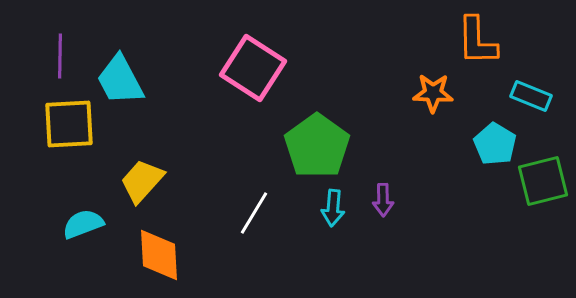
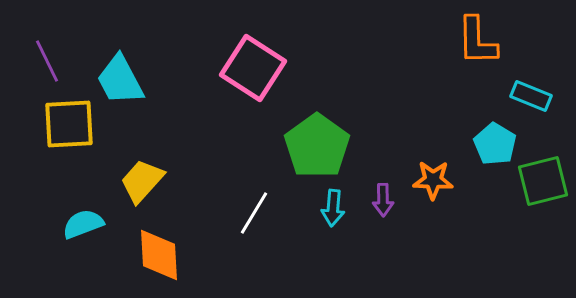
purple line: moved 13 px left, 5 px down; rotated 27 degrees counterclockwise
orange star: moved 87 px down
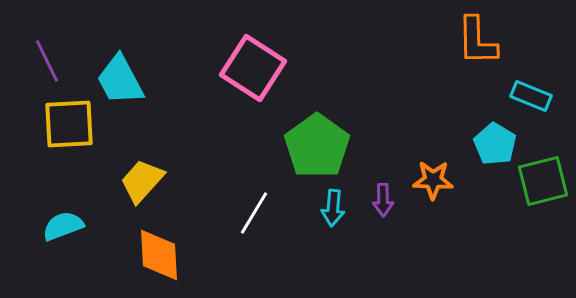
cyan semicircle: moved 20 px left, 2 px down
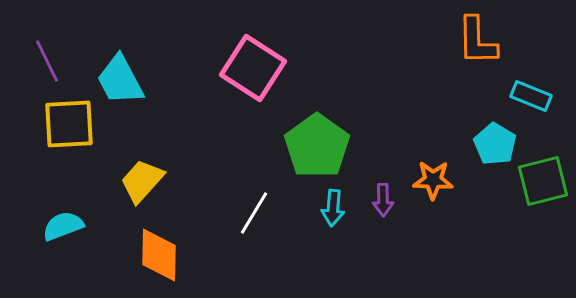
orange diamond: rotated 4 degrees clockwise
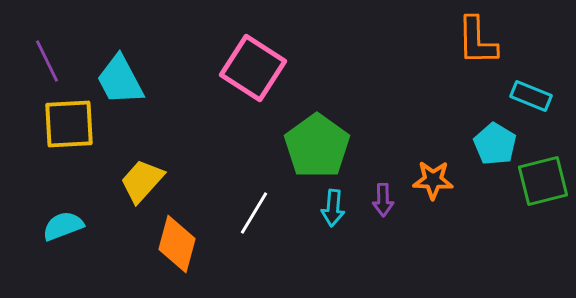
orange diamond: moved 18 px right, 11 px up; rotated 14 degrees clockwise
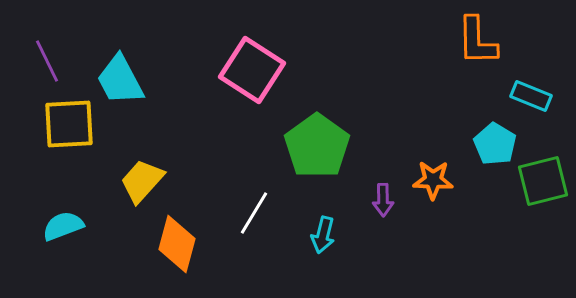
pink square: moved 1 px left, 2 px down
cyan arrow: moved 10 px left, 27 px down; rotated 9 degrees clockwise
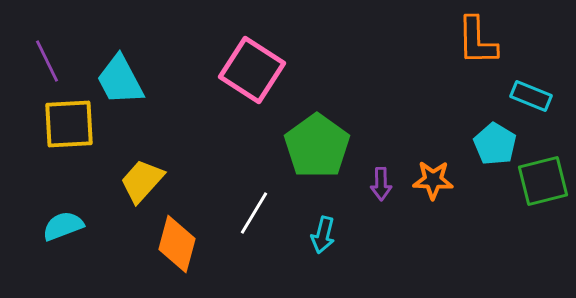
purple arrow: moved 2 px left, 16 px up
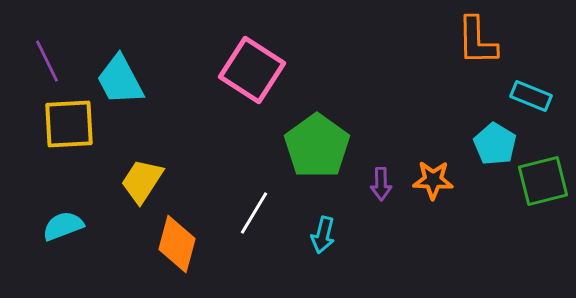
yellow trapezoid: rotated 9 degrees counterclockwise
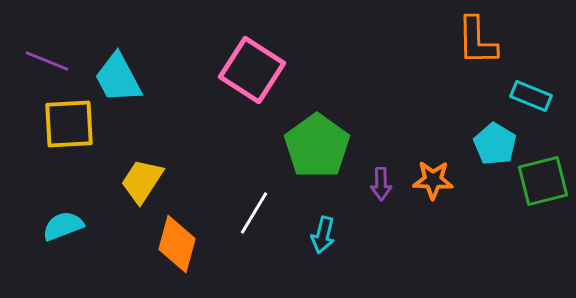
purple line: rotated 42 degrees counterclockwise
cyan trapezoid: moved 2 px left, 2 px up
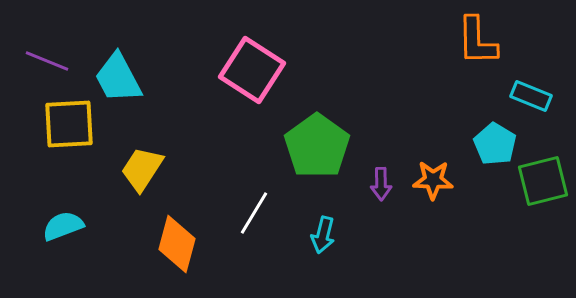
yellow trapezoid: moved 12 px up
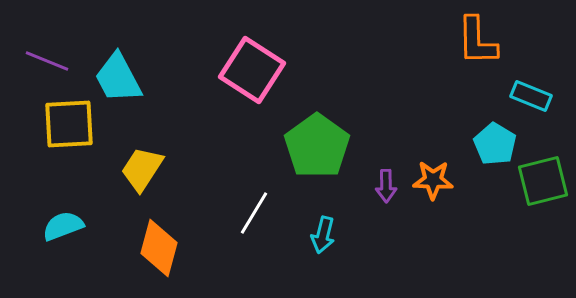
purple arrow: moved 5 px right, 2 px down
orange diamond: moved 18 px left, 4 px down
